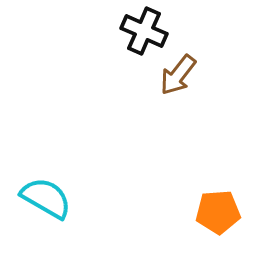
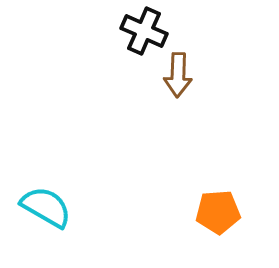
brown arrow: rotated 36 degrees counterclockwise
cyan semicircle: moved 9 px down
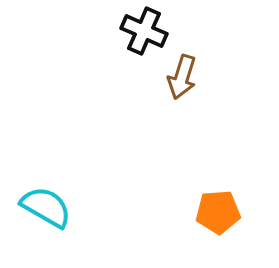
brown arrow: moved 4 px right, 2 px down; rotated 15 degrees clockwise
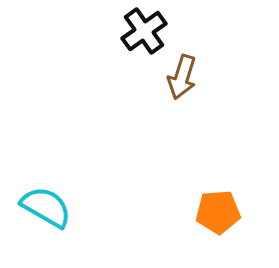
black cross: rotated 30 degrees clockwise
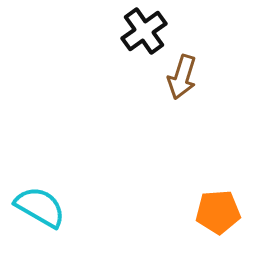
cyan semicircle: moved 6 px left
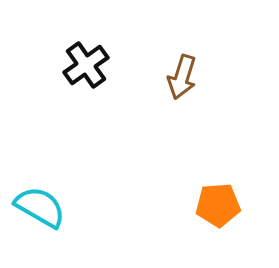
black cross: moved 58 px left, 34 px down
orange pentagon: moved 7 px up
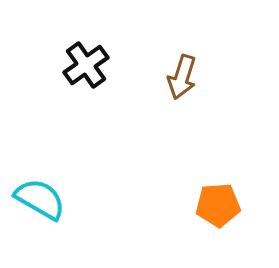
cyan semicircle: moved 8 px up
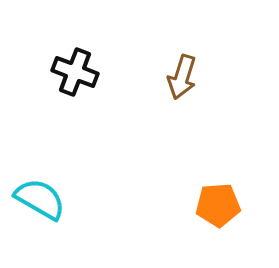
black cross: moved 11 px left, 7 px down; rotated 33 degrees counterclockwise
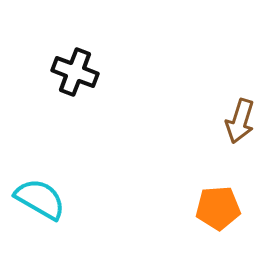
brown arrow: moved 58 px right, 44 px down
orange pentagon: moved 3 px down
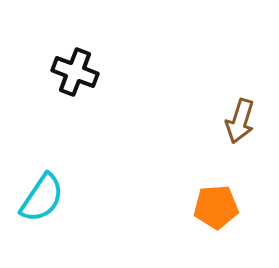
cyan semicircle: moved 2 px right, 1 px up; rotated 94 degrees clockwise
orange pentagon: moved 2 px left, 1 px up
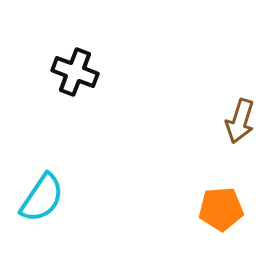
orange pentagon: moved 5 px right, 2 px down
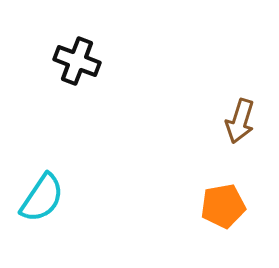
black cross: moved 2 px right, 11 px up
orange pentagon: moved 2 px right, 3 px up; rotated 6 degrees counterclockwise
